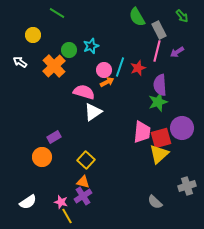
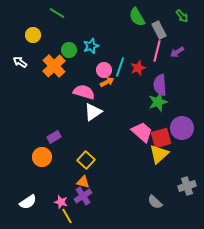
pink trapezoid: rotated 55 degrees counterclockwise
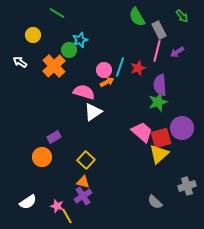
cyan star: moved 11 px left, 6 px up
pink star: moved 4 px left, 4 px down
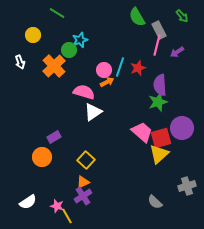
pink line: moved 6 px up
white arrow: rotated 144 degrees counterclockwise
orange triangle: rotated 40 degrees counterclockwise
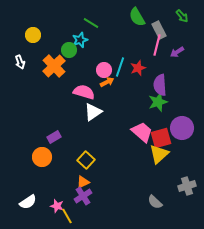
green line: moved 34 px right, 10 px down
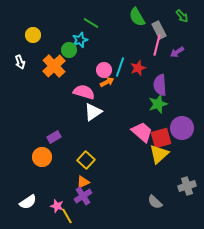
green star: moved 2 px down
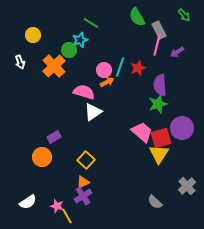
green arrow: moved 2 px right, 1 px up
yellow triangle: rotated 15 degrees counterclockwise
gray cross: rotated 24 degrees counterclockwise
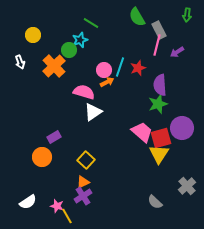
green arrow: moved 3 px right; rotated 48 degrees clockwise
